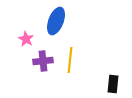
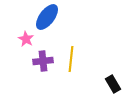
blue ellipse: moved 9 px left, 4 px up; rotated 16 degrees clockwise
yellow line: moved 1 px right, 1 px up
black rectangle: rotated 36 degrees counterclockwise
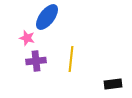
pink star: moved 1 px right, 1 px up; rotated 14 degrees counterclockwise
purple cross: moved 7 px left
black rectangle: rotated 66 degrees counterclockwise
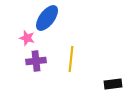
blue ellipse: moved 1 px down
